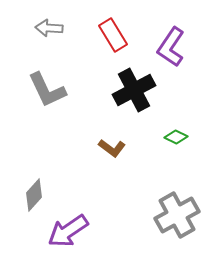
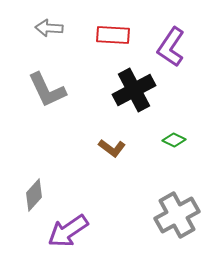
red rectangle: rotated 56 degrees counterclockwise
green diamond: moved 2 px left, 3 px down
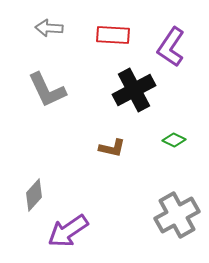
brown L-shape: rotated 24 degrees counterclockwise
